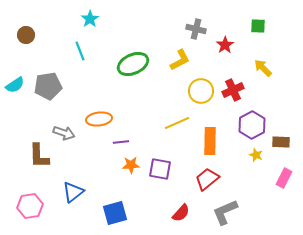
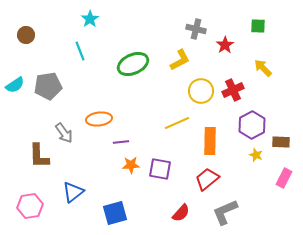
gray arrow: rotated 35 degrees clockwise
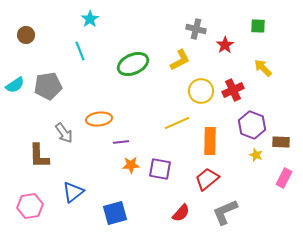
purple hexagon: rotated 12 degrees counterclockwise
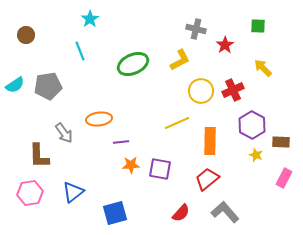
purple hexagon: rotated 8 degrees clockwise
pink hexagon: moved 13 px up
gray L-shape: rotated 72 degrees clockwise
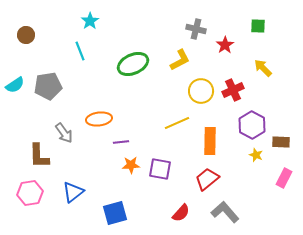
cyan star: moved 2 px down
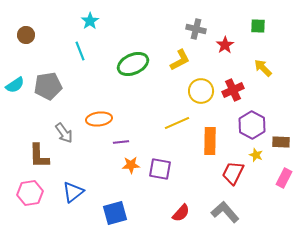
red trapezoid: moved 26 px right, 6 px up; rotated 25 degrees counterclockwise
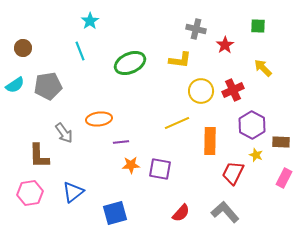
brown circle: moved 3 px left, 13 px down
yellow L-shape: rotated 35 degrees clockwise
green ellipse: moved 3 px left, 1 px up
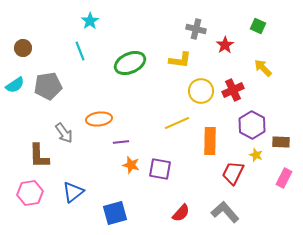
green square: rotated 21 degrees clockwise
orange star: rotated 18 degrees clockwise
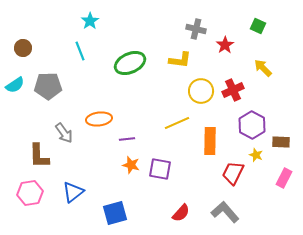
gray pentagon: rotated 8 degrees clockwise
purple line: moved 6 px right, 3 px up
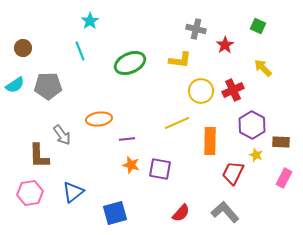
gray arrow: moved 2 px left, 2 px down
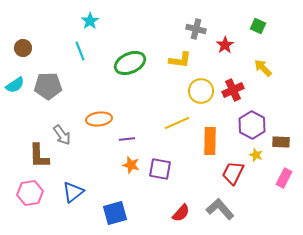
gray L-shape: moved 5 px left, 3 px up
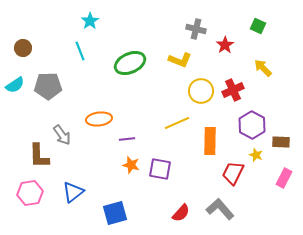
yellow L-shape: rotated 15 degrees clockwise
